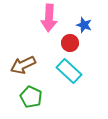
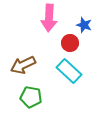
green pentagon: rotated 15 degrees counterclockwise
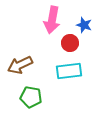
pink arrow: moved 3 px right, 2 px down; rotated 8 degrees clockwise
brown arrow: moved 3 px left
cyan rectangle: rotated 50 degrees counterclockwise
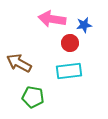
pink arrow: moved 1 px up; rotated 88 degrees clockwise
blue star: rotated 28 degrees counterclockwise
brown arrow: moved 1 px left, 2 px up; rotated 55 degrees clockwise
green pentagon: moved 2 px right
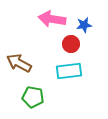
red circle: moved 1 px right, 1 px down
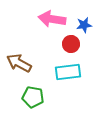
cyan rectangle: moved 1 px left, 1 px down
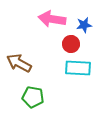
cyan rectangle: moved 10 px right, 4 px up; rotated 10 degrees clockwise
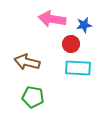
brown arrow: moved 8 px right, 1 px up; rotated 15 degrees counterclockwise
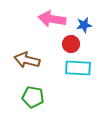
brown arrow: moved 2 px up
